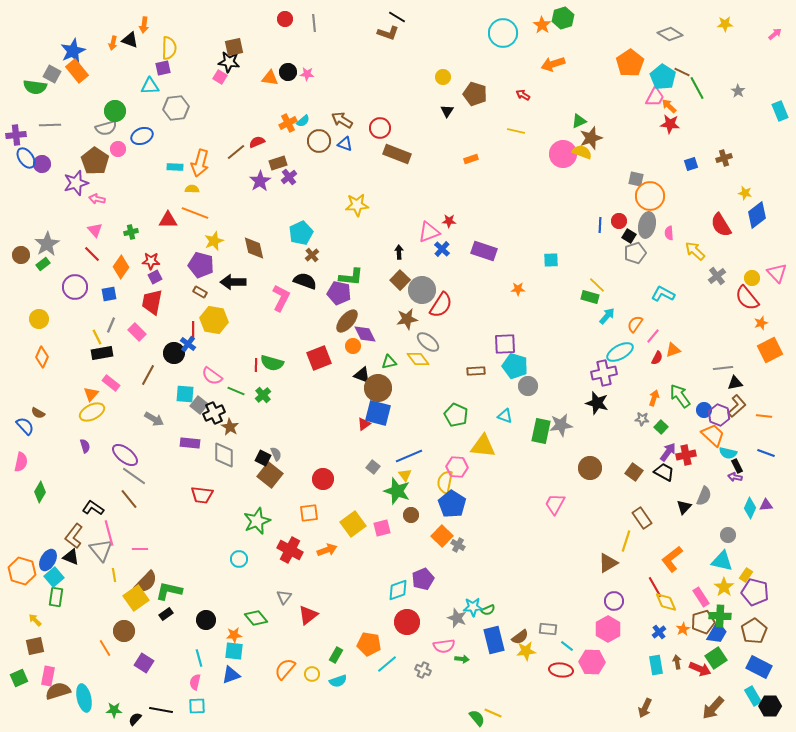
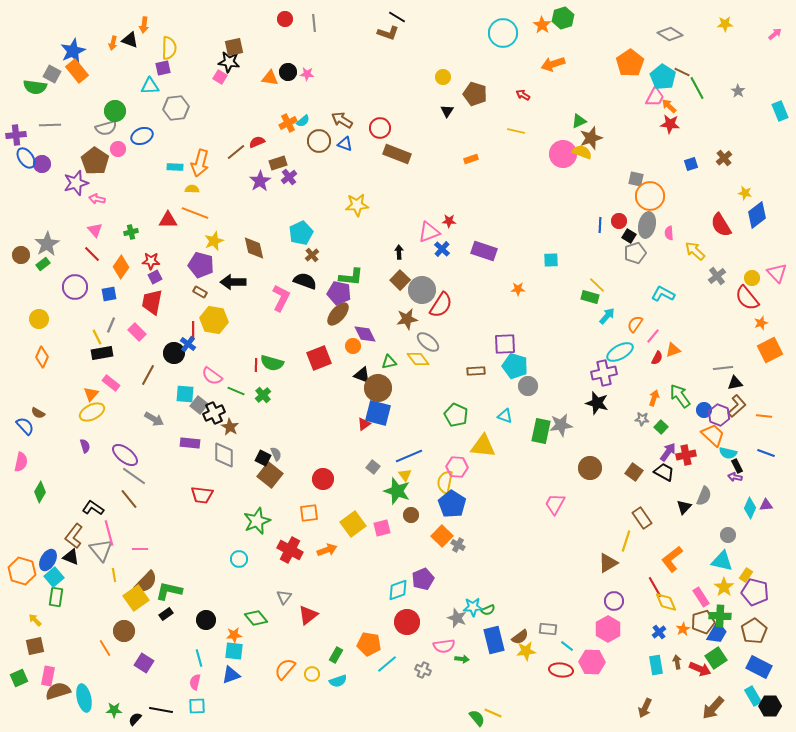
brown cross at (724, 158): rotated 21 degrees counterclockwise
brown ellipse at (347, 321): moved 9 px left, 7 px up
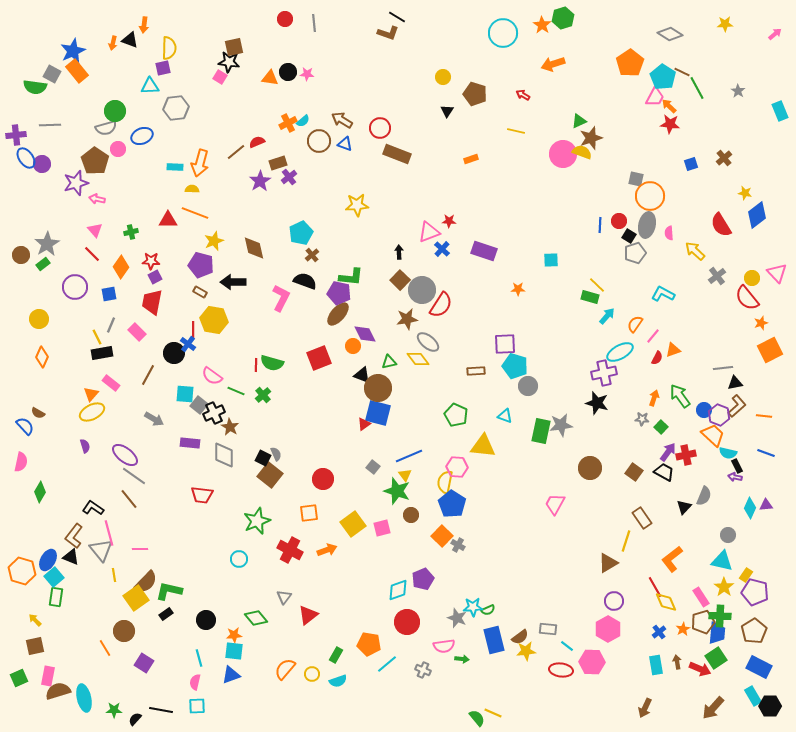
blue trapezoid at (717, 633): rotated 25 degrees counterclockwise
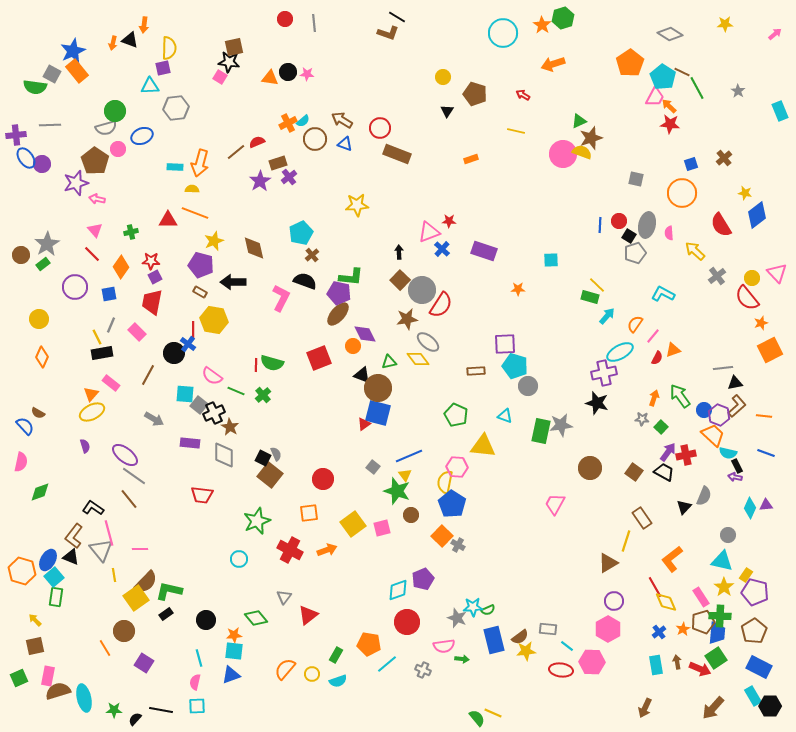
brown circle at (319, 141): moved 4 px left, 2 px up
orange circle at (650, 196): moved 32 px right, 3 px up
green diamond at (40, 492): rotated 40 degrees clockwise
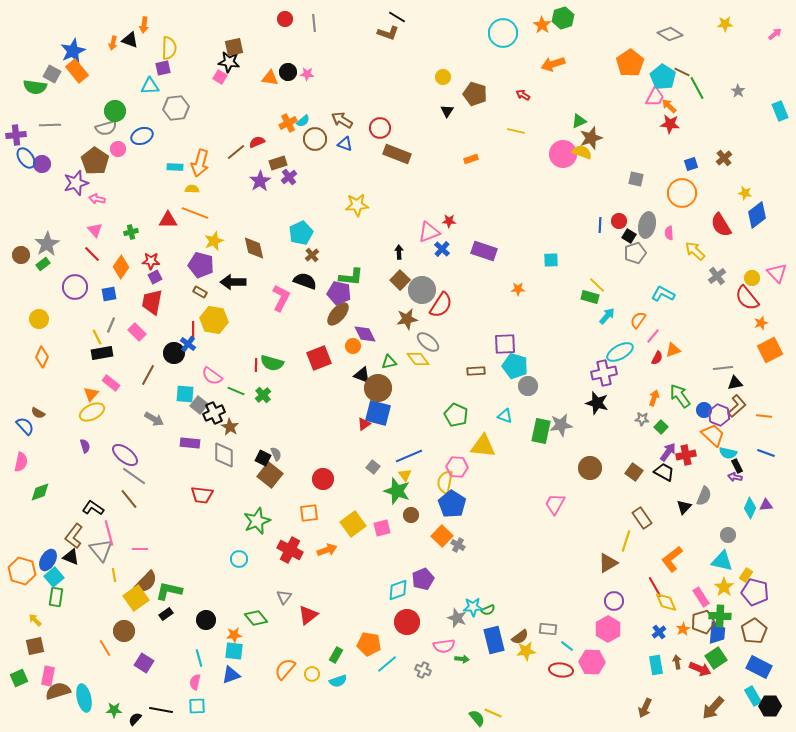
orange semicircle at (635, 324): moved 3 px right, 4 px up
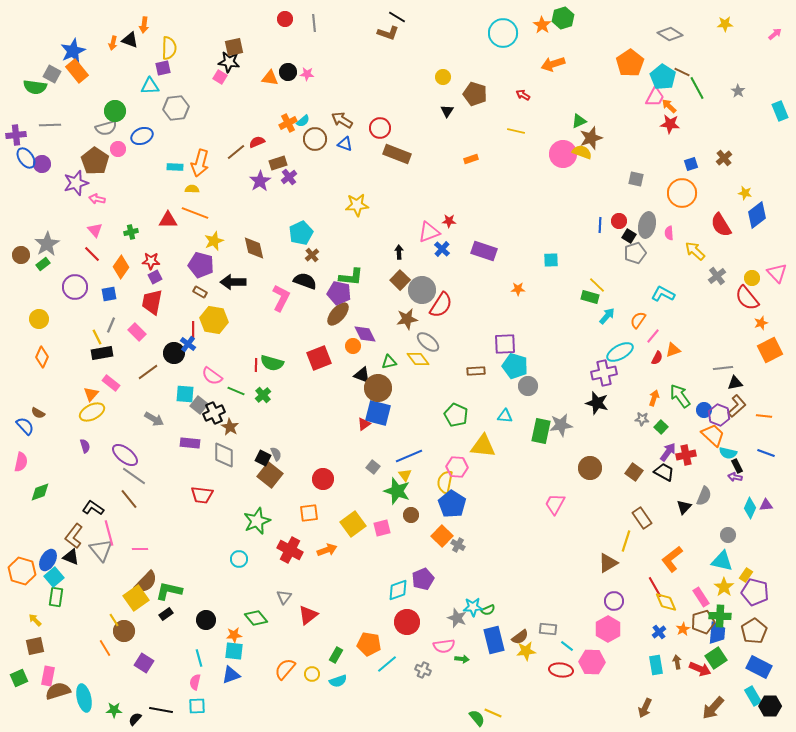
brown line at (148, 375): moved 3 px up; rotated 25 degrees clockwise
cyan triangle at (505, 416): rotated 14 degrees counterclockwise
yellow line at (114, 575): moved 45 px down; rotated 24 degrees counterclockwise
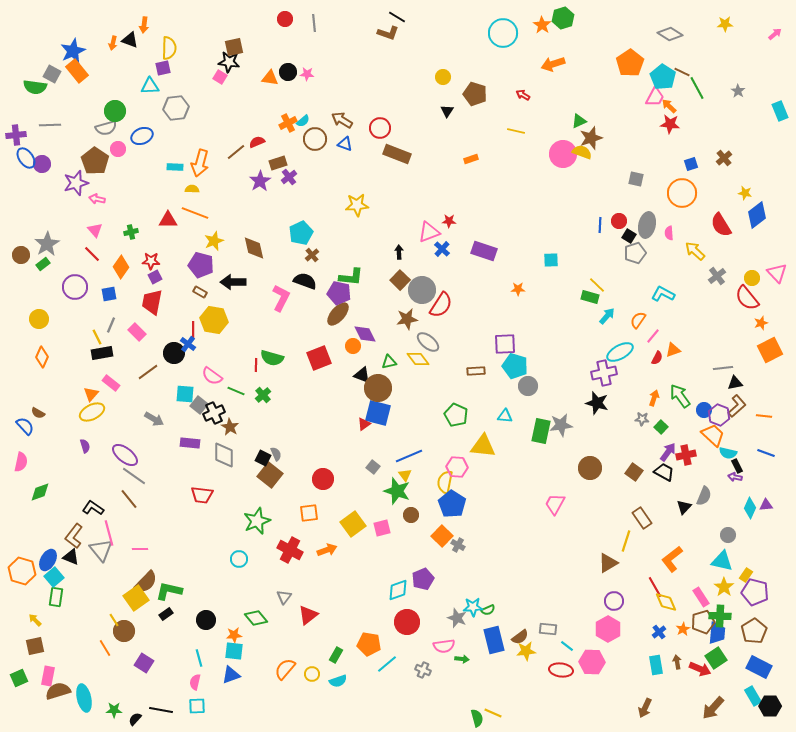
green semicircle at (272, 363): moved 5 px up
green semicircle at (477, 718): rotated 24 degrees clockwise
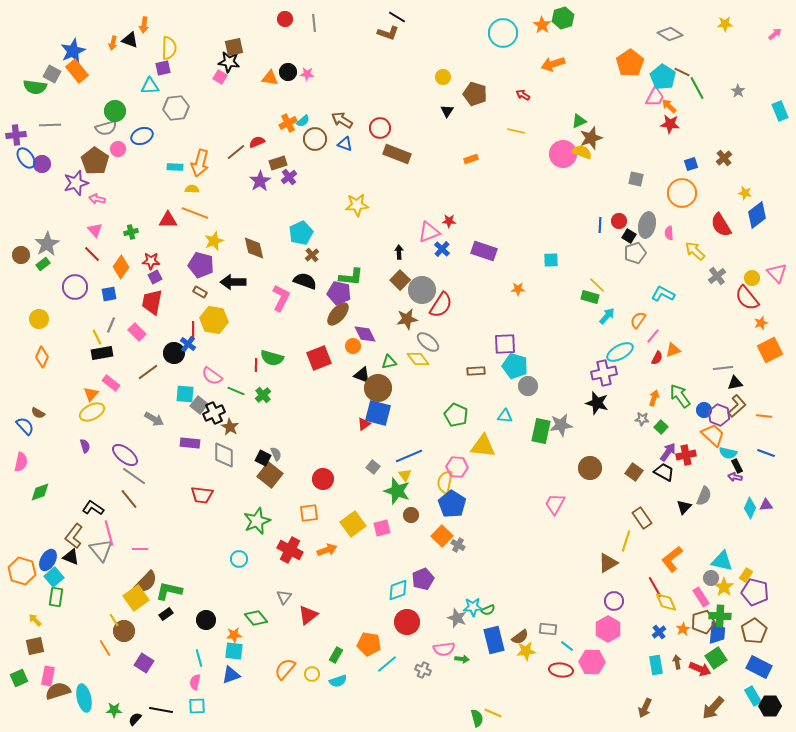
gray circle at (728, 535): moved 17 px left, 43 px down
pink semicircle at (444, 646): moved 3 px down
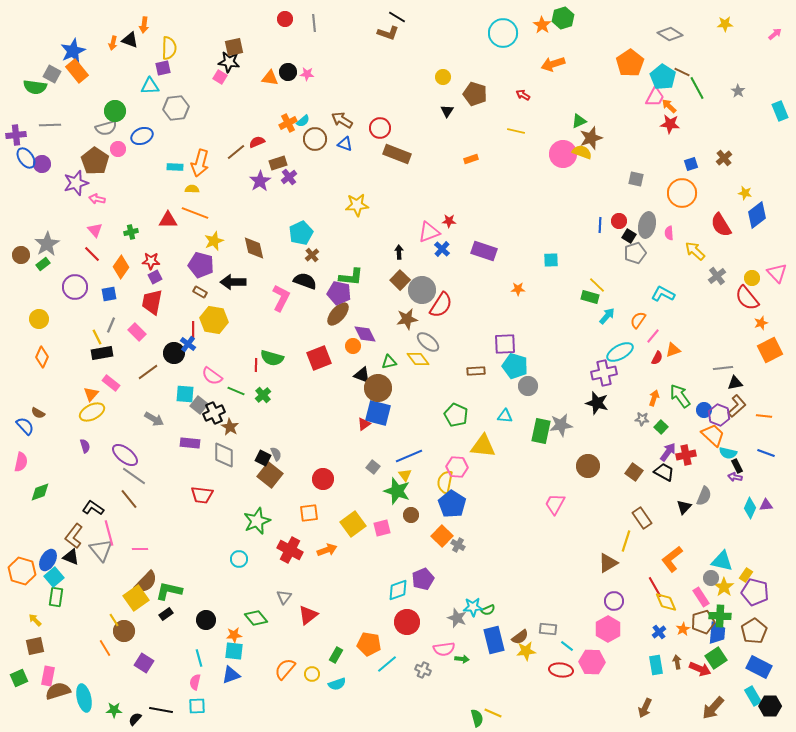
brown circle at (590, 468): moved 2 px left, 2 px up
cyan semicircle at (338, 681): moved 1 px left, 3 px down
